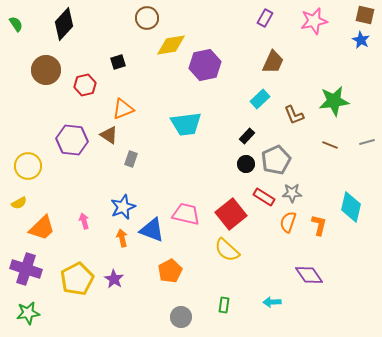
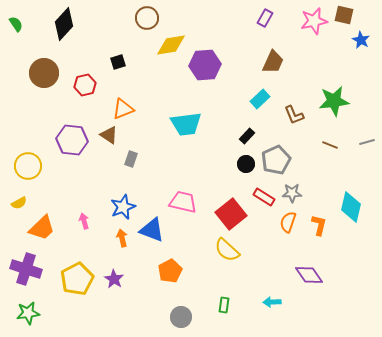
brown square at (365, 15): moved 21 px left
purple hexagon at (205, 65): rotated 8 degrees clockwise
brown circle at (46, 70): moved 2 px left, 3 px down
pink trapezoid at (186, 214): moved 3 px left, 12 px up
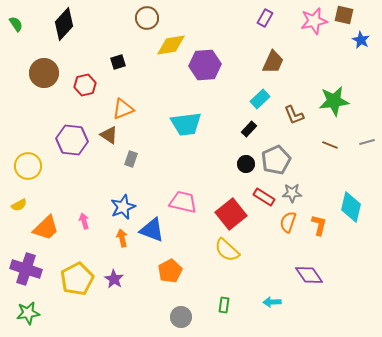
black rectangle at (247, 136): moved 2 px right, 7 px up
yellow semicircle at (19, 203): moved 2 px down
orange trapezoid at (42, 228): moved 4 px right
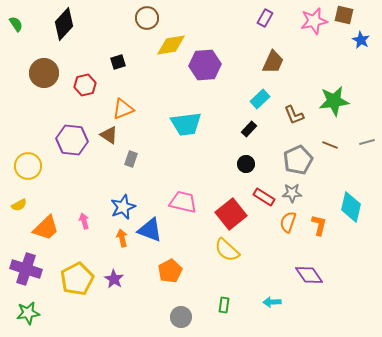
gray pentagon at (276, 160): moved 22 px right
blue triangle at (152, 230): moved 2 px left
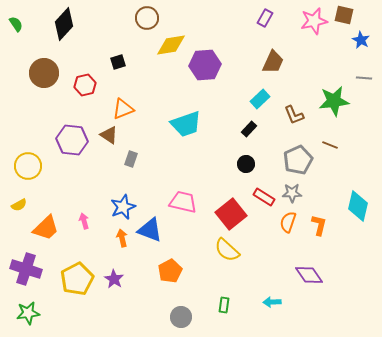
cyan trapezoid at (186, 124): rotated 12 degrees counterclockwise
gray line at (367, 142): moved 3 px left, 64 px up; rotated 21 degrees clockwise
cyan diamond at (351, 207): moved 7 px right, 1 px up
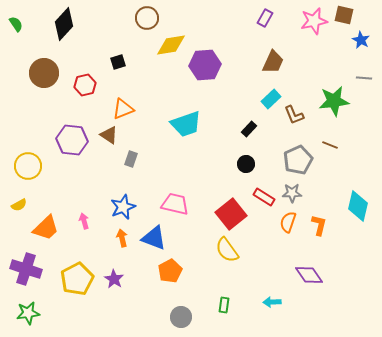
cyan rectangle at (260, 99): moved 11 px right
pink trapezoid at (183, 202): moved 8 px left, 2 px down
blue triangle at (150, 230): moved 4 px right, 8 px down
yellow semicircle at (227, 250): rotated 12 degrees clockwise
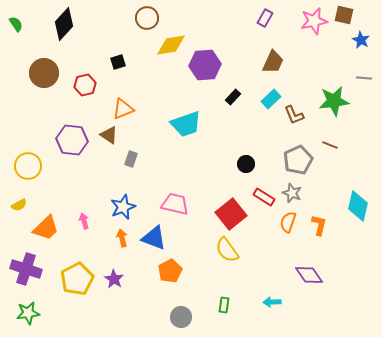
black rectangle at (249, 129): moved 16 px left, 32 px up
gray star at (292, 193): rotated 24 degrees clockwise
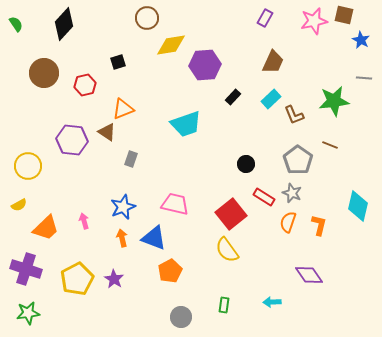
brown triangle at (109, 135): moved 2 px left, 3 px up
gray pentagon at (298, 160): rotated 12 degrees counterclockwise
